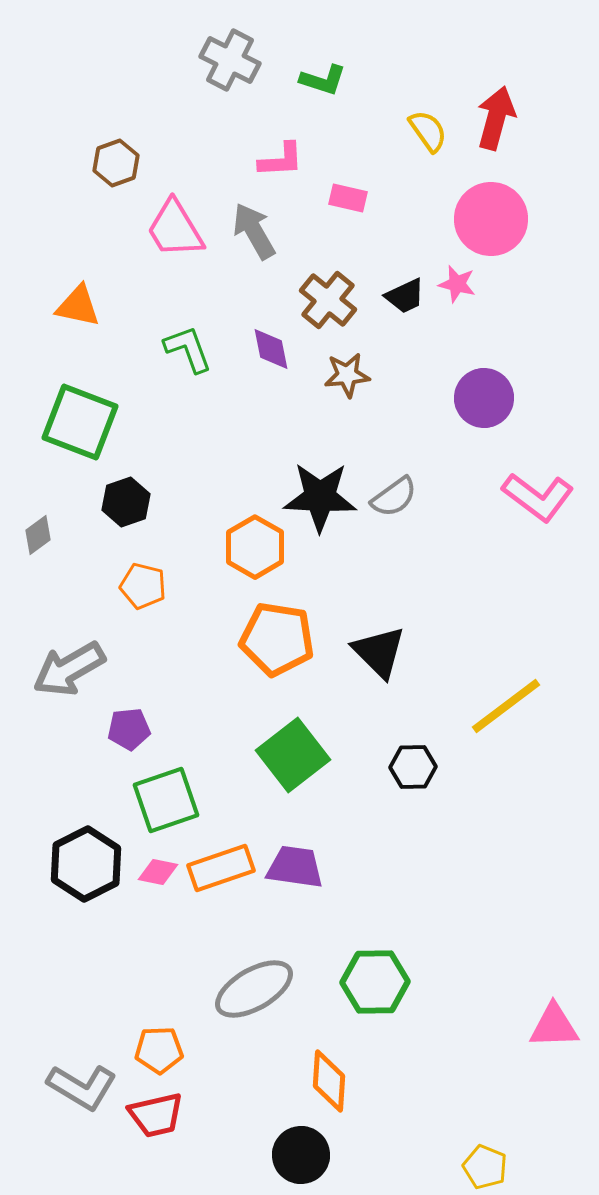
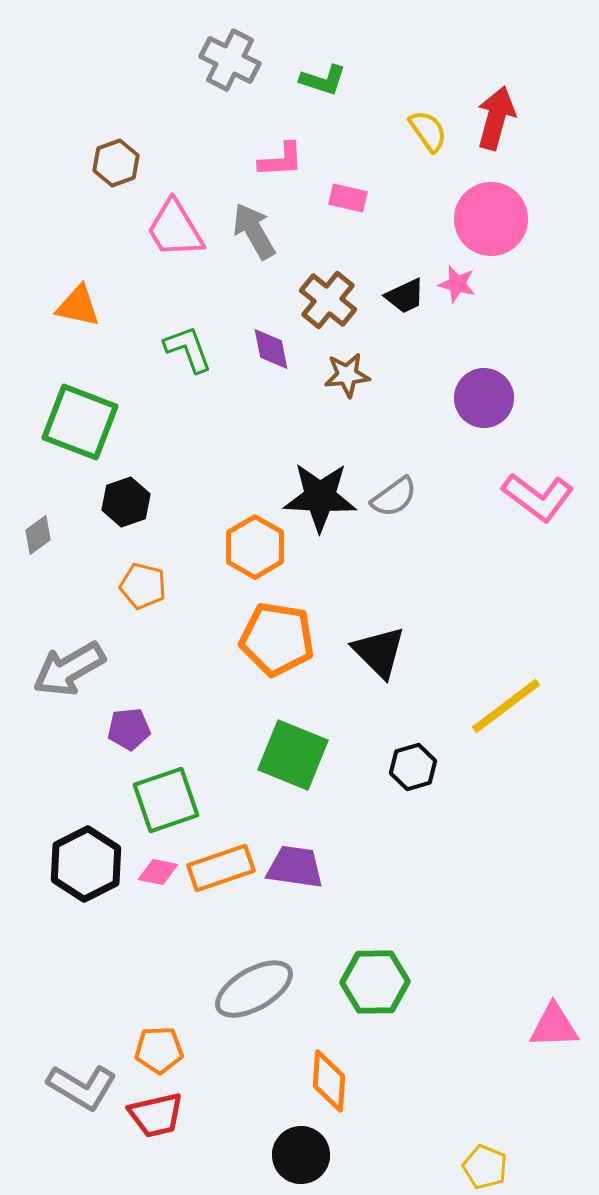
green square at (293, 755): rotated 30 degrees counterclockwise
black hexagon at (413, 767): rotated 15 degrees counterclockwise
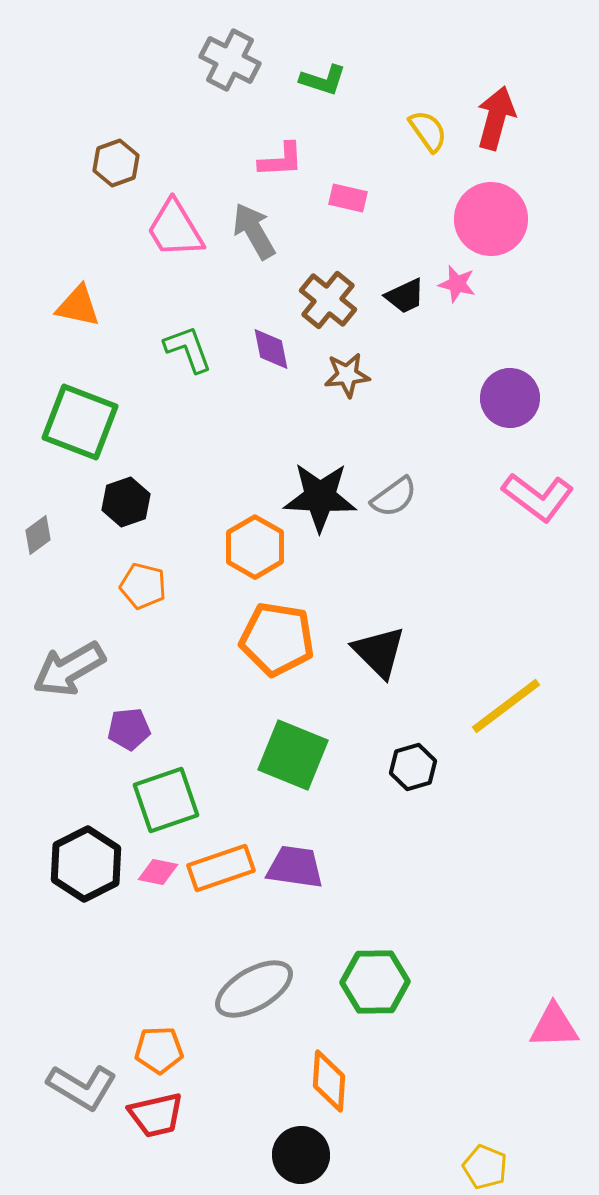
purple circle at (484, 398): moved 26 px right
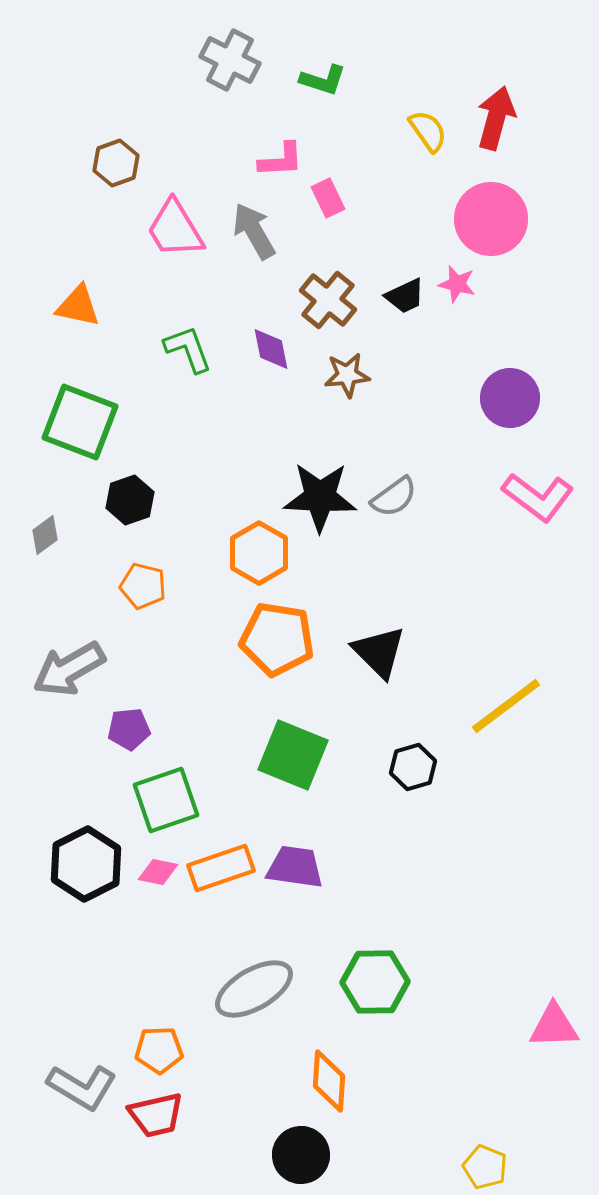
pink rectangle at (348, 198): moved 20 px left; rotated 51 degrees clockwise
black hexagon at (126, 502): moved 4 px right, 2 px up
gray diamond at (38, 535): moved 7 px right
orange hexagon at (255, 547): moved 4 px right, 6 px down
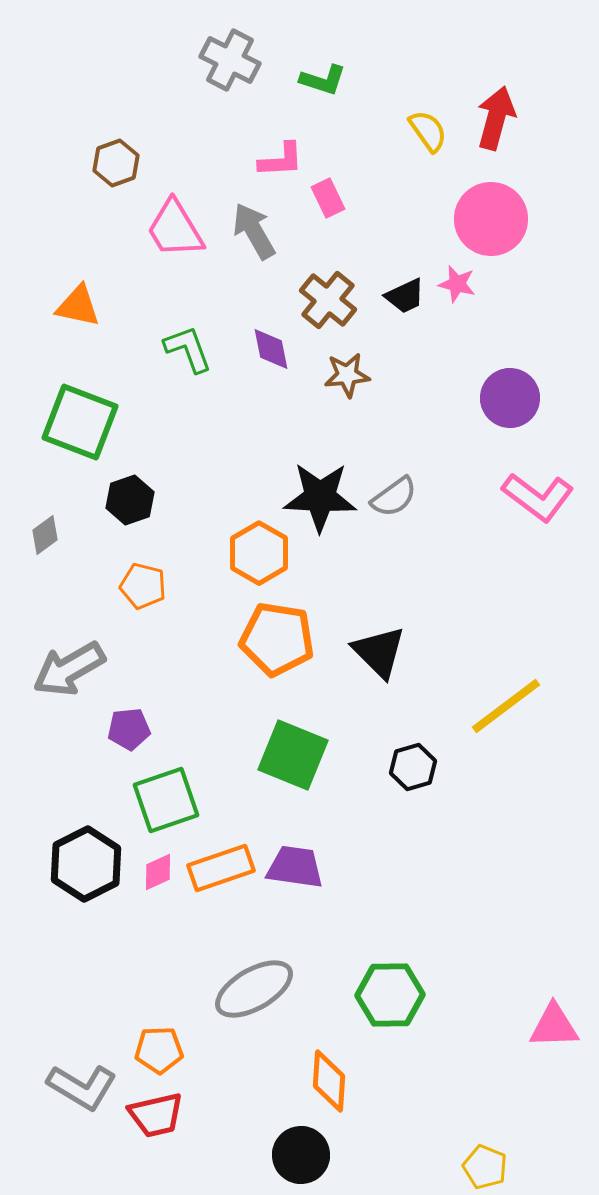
pink diamond at (158, 872): rotated 36 degrees counterclockwise
green hexagon at (375, 982): moved 15 px right, 13 px down
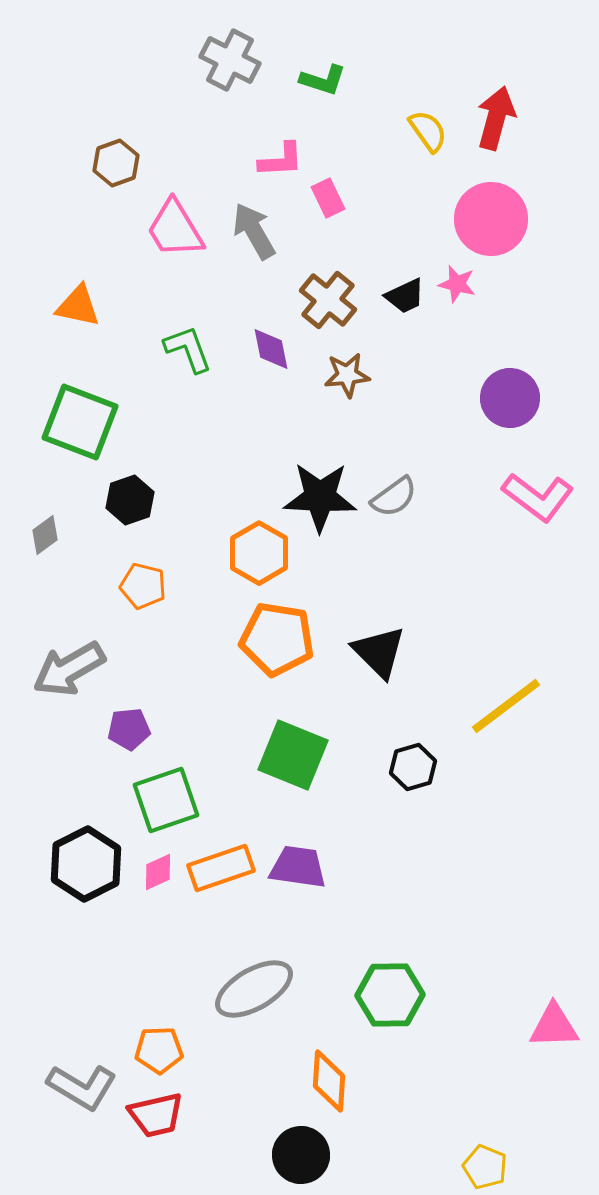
purple trapezoid at (295, 867): moved 3 px right
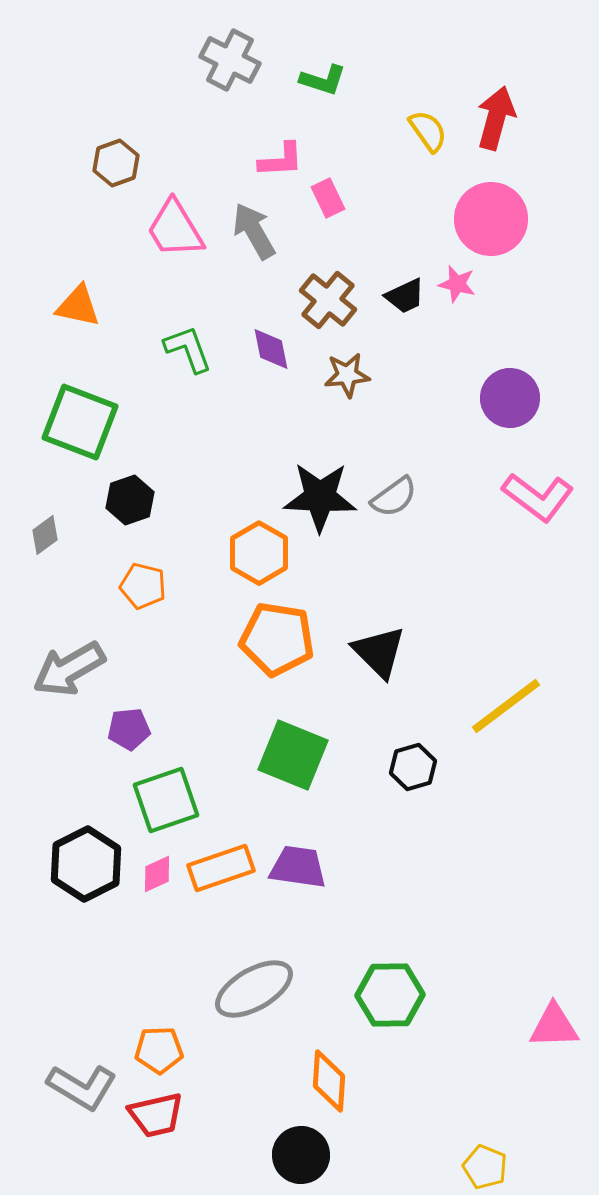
pink diamond at (158, 872): moved 1 px left, 2 px down
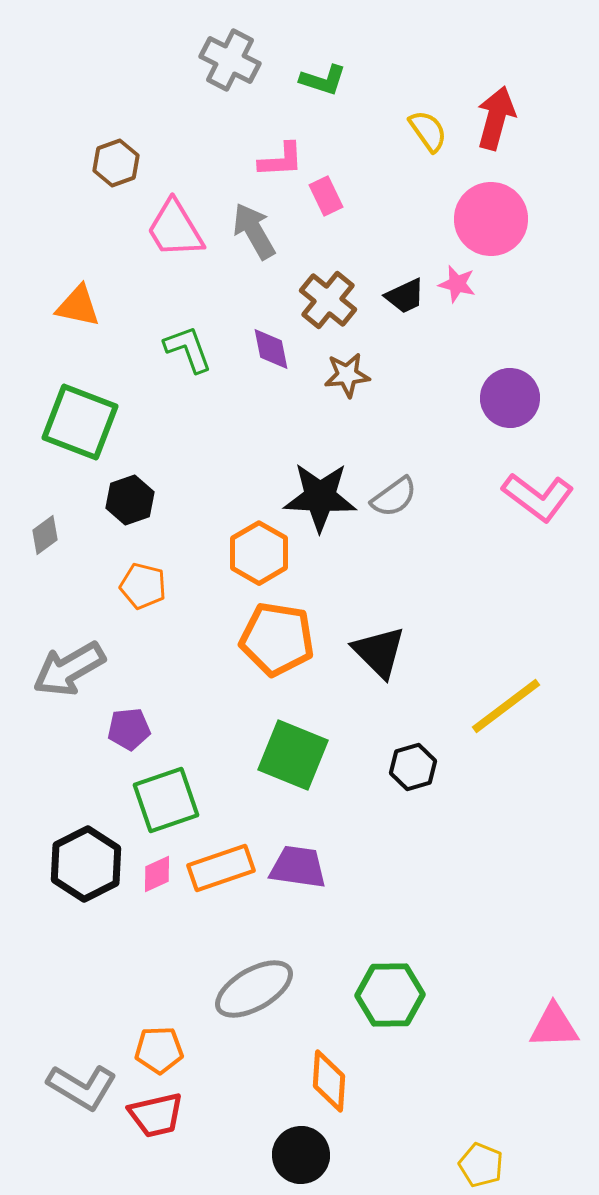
pink rectangle at (328, 198): moved 2 px left, 2 px up
yellow pentagon at (485, 1167): moved 4 px left, 2 px up
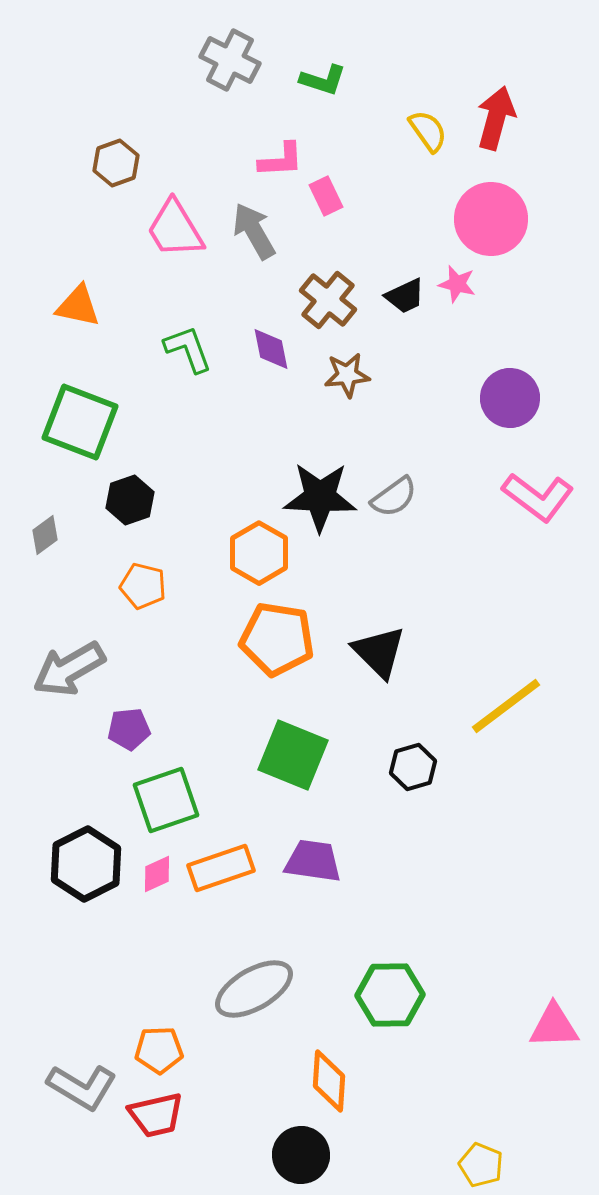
purple trapezoid at (298, 867): moved 15 px right, 6 px up
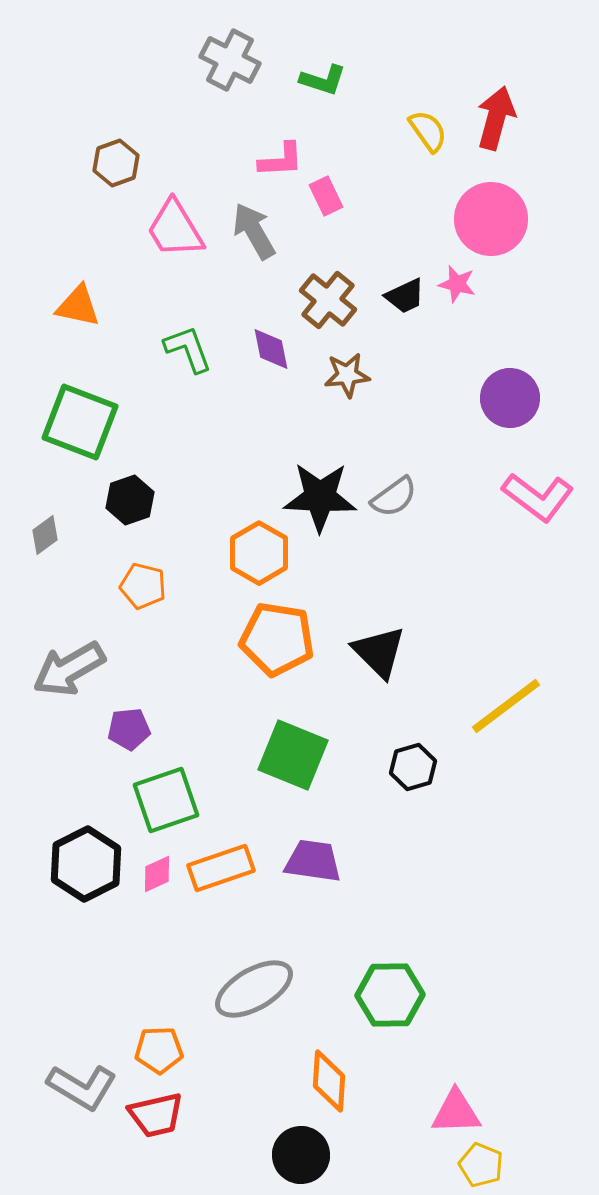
pink triangle at (554, 1026): moved 98 px left, 86 px down
